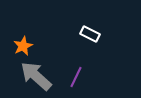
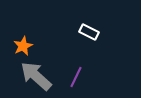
white rectangle: moved 1 px left, 2 px up
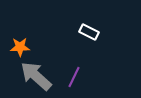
orange star: moved 3 px left, 1 px down; rotated 24 degrees clockwise
purple line: moved 2 px left
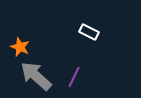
orange star: rotated 24 degrees clockwise
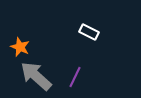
purple line: moved 1 px right
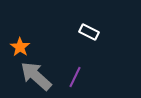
orange star: rotated 12 degrees clockwise
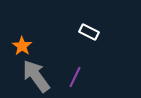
orange star: moved 2 px right, 1 px up
gray arrow: rotated 12 degrees clockwise
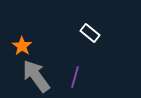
white rectangle: moved 1 px right, 1 px down; rotated 12 degrees clockwise
purple line: rotated 10 degrees counterclockwise
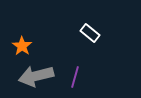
gray arrow: rotated 68 degrees counterclockwise
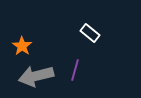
purple line: moved 7 px up
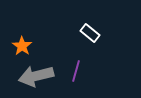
purple line: moved 1 px right, 1 px down
